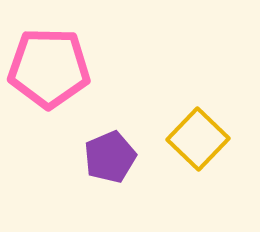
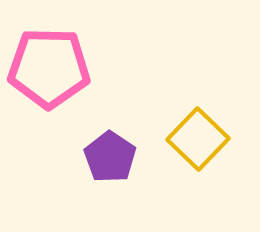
purple pentagon: rotated 15 degrees counterclockwise
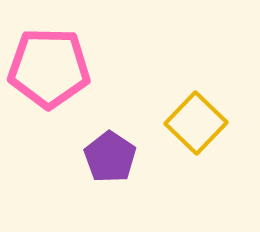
yellow square: moved 2 px left, 16 px up
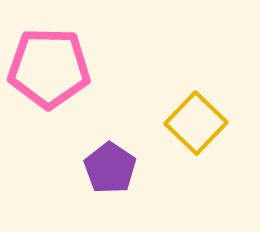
purple pentagon: moved 11 px down
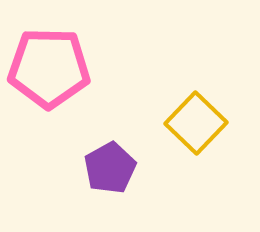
purple pentagon: rotated 9 degrees clockwise
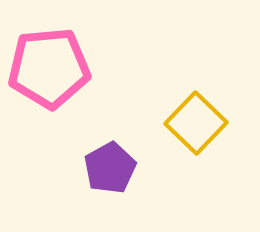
pink pentagon: rotated 6 degrees counterclockwise
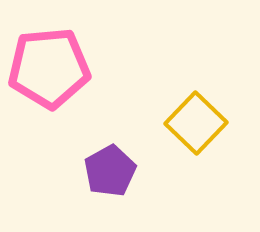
purple pentagon: moved 3 px down
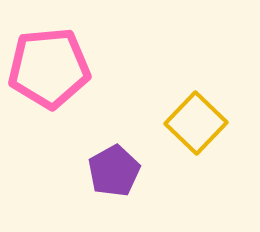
purple pentagon: moved 4 px right
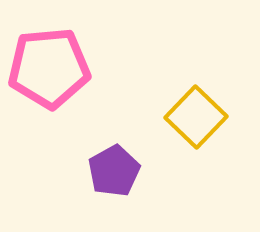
yellow square: moved 6 px up
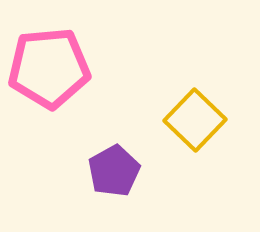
yellow square: moved 1 px left, 3 px down
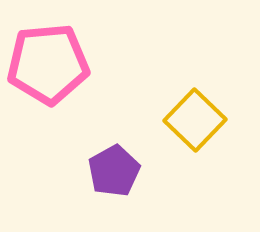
pink pentagon: moved 1 px left, 4 px up
